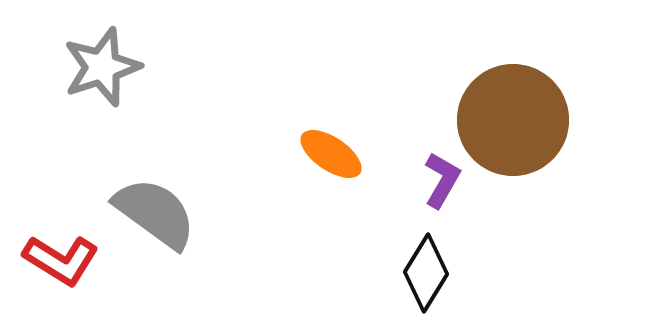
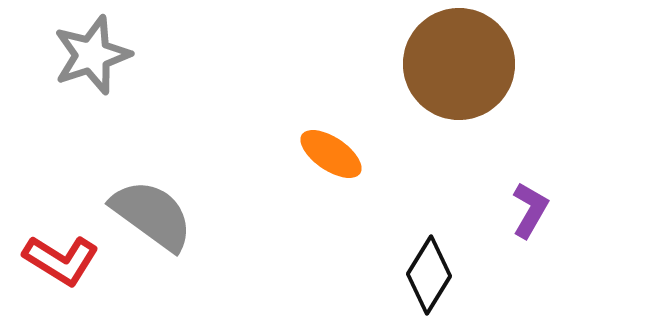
gray star: moved 10 px left, 12 px up
brown circle: moved 54 px left, 56 px up
purple L-shape: moved 88 px right, 30 px down
gray semicircle: moved 3 px left, 2 px down
black diamond: moved 3 px right, 2 px down
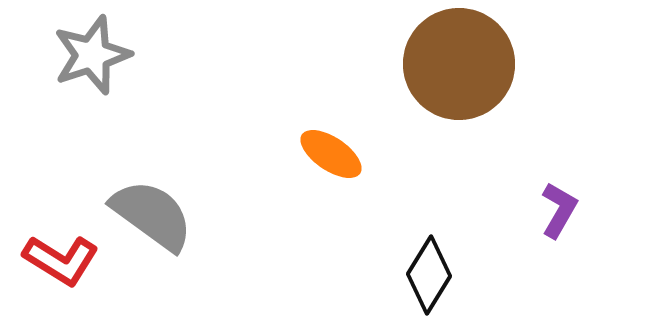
purple L-shape: moved 29 px right
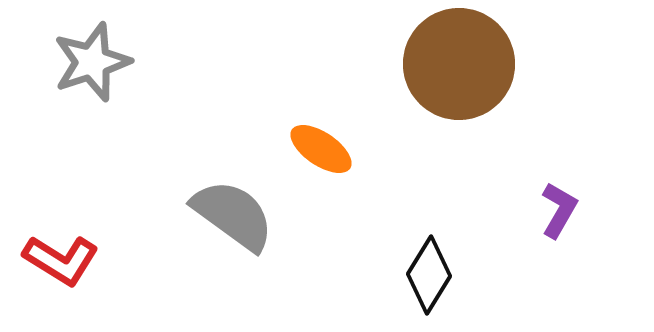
gray star: moved 7 px down
orange ellipse: moved 10 px left, 5 px up
gray semicircle: moved 81 px right
